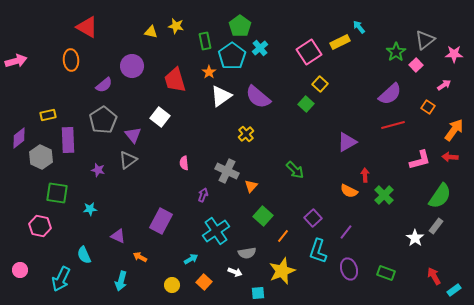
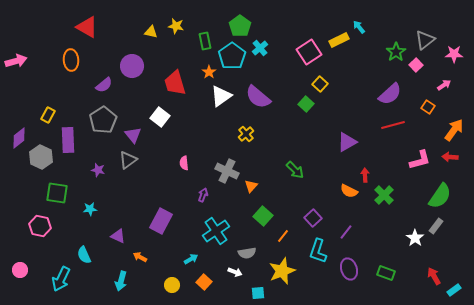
yellow rectangle at (340, 42): moved 1 px left, 2 px up
red trapezoid at (175, 80): moved 3 px down
yellow rectangle at (48, 115): rotated 49 degrees counterclockwise
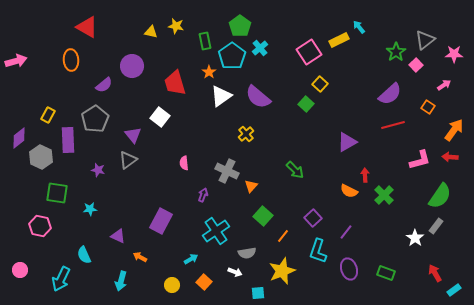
gray pentagon at (103, 120): moved 8 px left, 1 px up
red arrow at (434, 276): moved 1 px right, 3 px up
